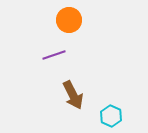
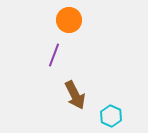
purple line: rotated 50 degrees counterclockwise
brown arrow: moved 2 px right
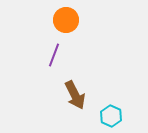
orange circle: moved 3 px left
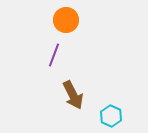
brown arrow: moved 2 px left
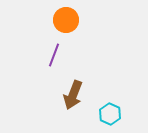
brown arrow: rotated 48 degrees clockwise
cyan hexagon: moved 1 px left, 2 px up
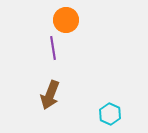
purple line: moved 1 px left, 7 px up; rotated 30 degrees counterclockwise
brown arrow: moved 23 px left
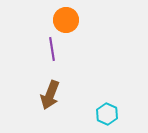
purple line: moved 1 px left, 1 px down
cyan hexagon: moved 3 px left
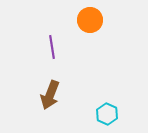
orange circle: moved 24 px right
purple line: moved 2 px up
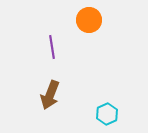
orange circle: moved 1 px left
cyan hexagon: rotated 10 degrees clockwise
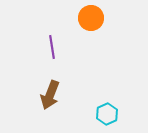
orange circle: moved 2 px right, 2 px up
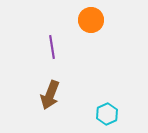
orange circle: moved 2 px down
